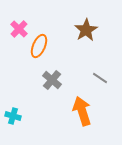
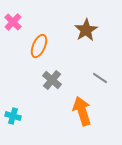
pink cross: moved 6 px left, 7 px up
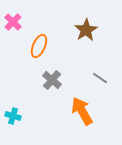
orange arrow: rotated 12 degrees counterclockwise
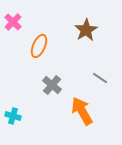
gray cross: moved 5 px down
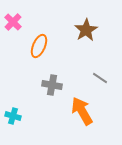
gray cross: rotated 30 degrees counterclockwise
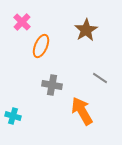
pink cross: moved 9 px right
orange ellipse: moved 2 px right
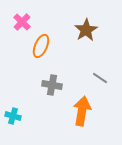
orange arrow: rotated 40 degrees clockwise
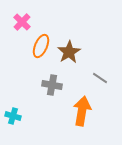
brown star: moved 17 px left, 22 px down
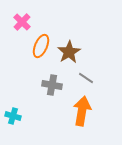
gray line: moved 14 px left
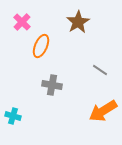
brown star: moved 9 px right, 30 px up
gray line: moved 14 px right, 8 px up
orange arrow: moved 21 px right; rotated 132 degrees counterclockwise
